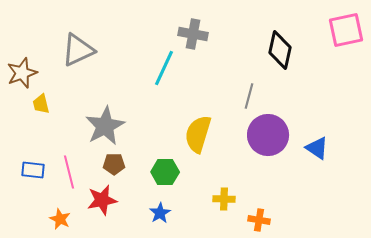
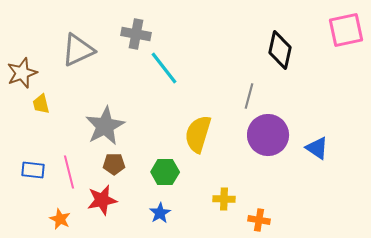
gray cross: moved 57 px left
cyan line: rotated 63 degrees counterclockwise
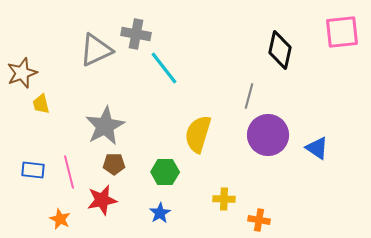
pink square: moved 4 px left, 2 px down; rotated 6 degrees clockwise
gray triangle: moved 18 px right
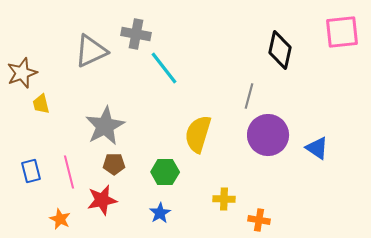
gray triangle: moved 5 px left, 1 px down
blue rectangle: moved 2 px left, 1 px down; rotated 70 degrees clockwise
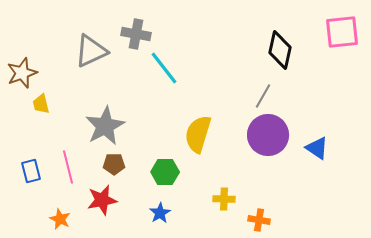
gray line: moved 14 px right; rotated 15 degrees clockwise
pink line: moved 1 px left, 5 px up
